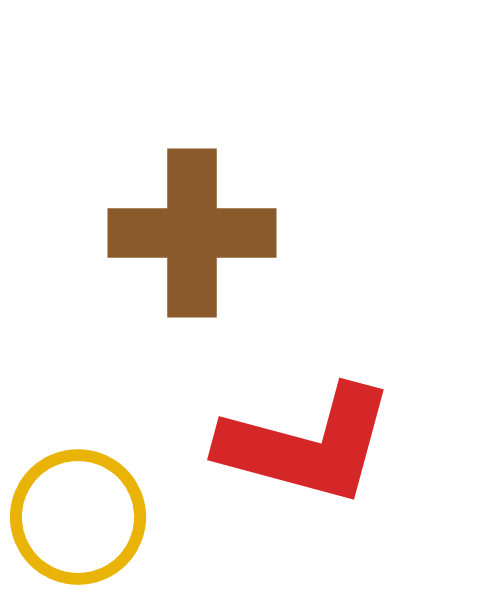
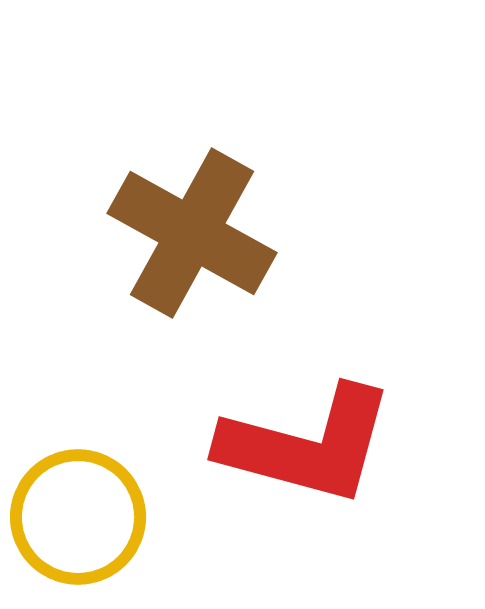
brown cross: rotated 29 degrees clockwise
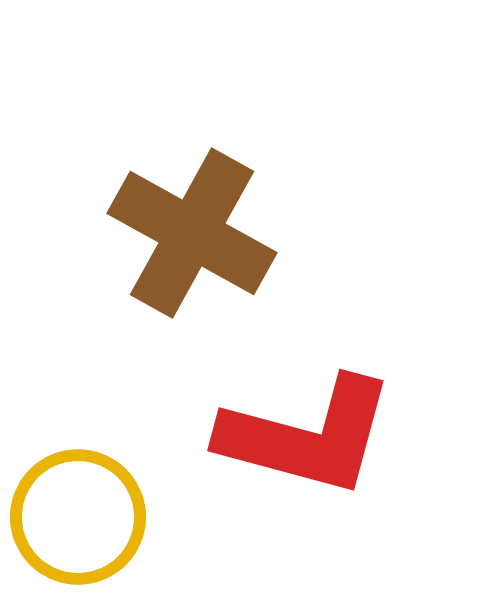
red L-shape: moved 9 px up
